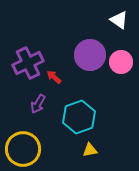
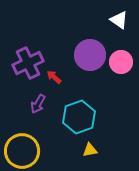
yellow circle: moved 1 px left, 2 px down
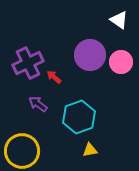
purple arrow: rotated 96 degrees clockwise
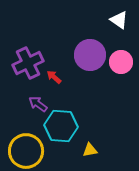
cyan hexagon: moved 18 px left, 9 px down; rotated 24 degrees clockwise
yellow circle: moved 4 px right
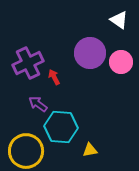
purple circle: moved 2 px up
red arrow: rotated 21 degrees clockwise
cyan hexagon: moved 1 px down
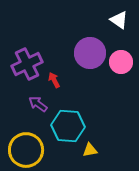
purple cross: moved 1 px left, 1 px down
red arrow: moved 3 px down
cyan hexagon: moved 7 px right, 1 px up
yellow circle: moved 1 px up
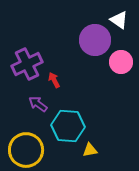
purple circle: moved 5 px right, 13 px up
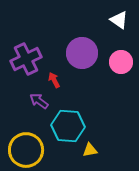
purple circle: moved 13 px left, 13 px down
purple cross: moved 1 px left, 5 px up
purple arrow: moved 1 px right, 3 px up
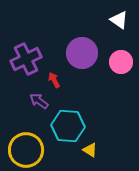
yellow triangle: rotated 42 degrees clockwise
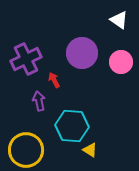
purple arrow: rotated 42 degrees clockwise
cyan hexagon: moved 4 px right
